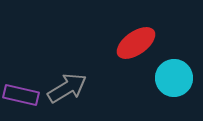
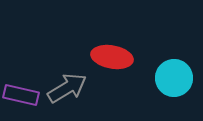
red ellipse: moved 24 px left, 14 px down; rotated 45 degrees clockwise
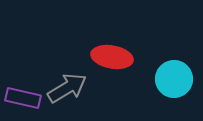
cyan circle: moved 1 px down
purple rectangle: moved 2 px right, 3 px down
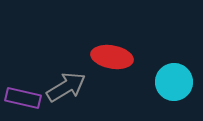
cyan circle: moved 3 px down
gray arrow: moved 1 px left, 1 px up
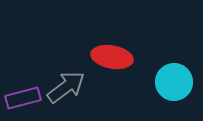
gray arrow: rotated 6 degrees counterclockwise
purple rectangle: rotated 28 degrees counterclockwise
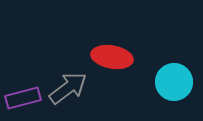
gray arrow: moved 2 px right, 1 px down
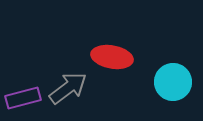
cyan circle: moved 1 px left
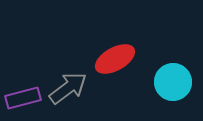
red ellipse: moved 3 px right, 2 px down; rotated 39 degrees counterclockwise
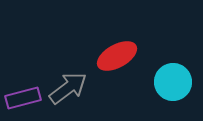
red ellipse: moved 2 px right, 3 px up
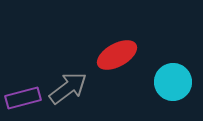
red ellipse: moved 1 px up
